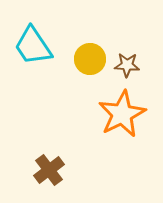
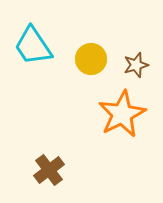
yellow circle: moved 1 px right
brown star: moved 9 px right; rotated 20 degrees counterclockwise
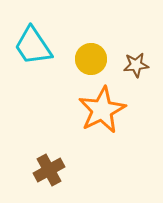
brown star: rotated 10 degrees clockwise
orange star: moved 20 px left, 4 px up
brown cross: rotated 8 degrees clockwise
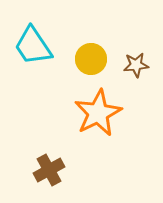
orange star: moved 4 px left, 3 px down
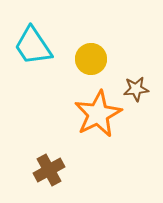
brown star: moved 24 px down
orange star: moved 1 px down
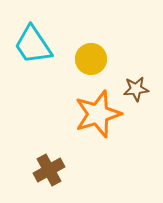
cyan trapezoid: moved 1 px up
orange star: rotated 9 degrees clockwise
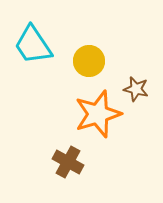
yellow circle: moved 2 px left, 2 px down
brown star: rotated 20 degrees clockwise
brown cross: moved 19 px right, 8 px up; rotated 32 degrees counterclockwise
